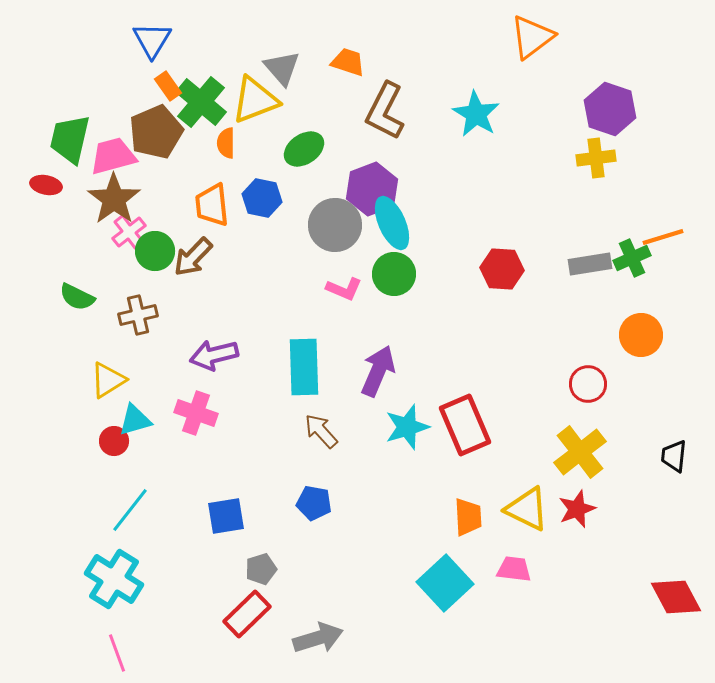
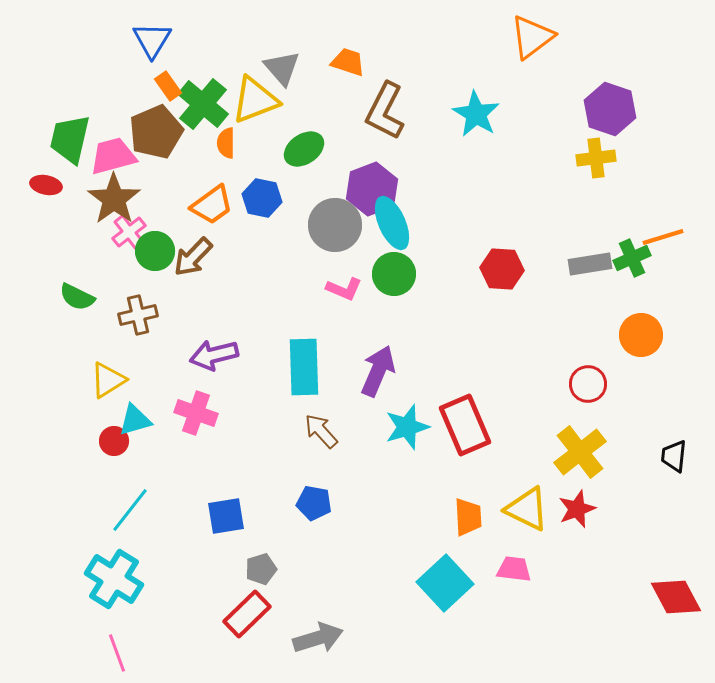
green cross at (201, 102): moved 2 px right, 2 px down
orange trapezoid at (212, 205): rotated 120 degrees counterclockwise
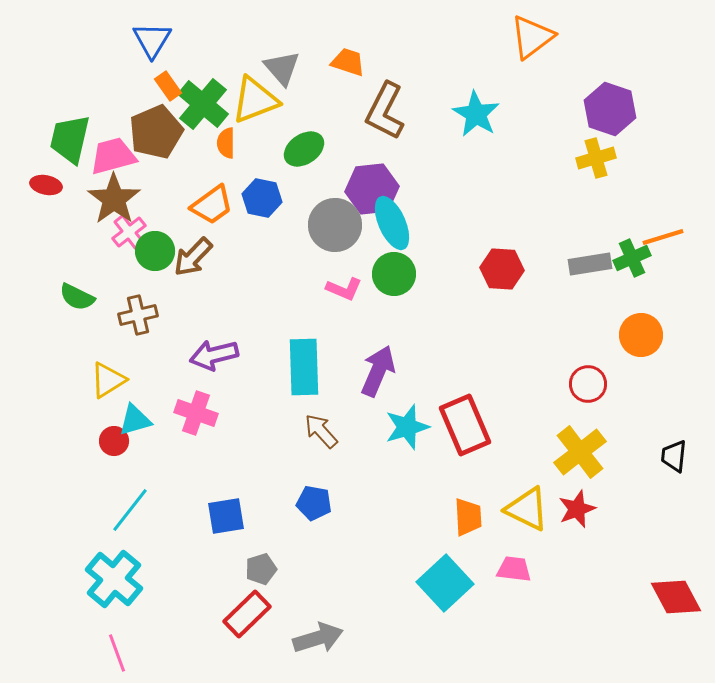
yellow cross at (596, 158): rotated 9 degrees counterclockwise
purple hexagon at (372, 189): rotated 15 degrees clockwise
cyan cross at (114, 579): rotated 8 degrees clockwise
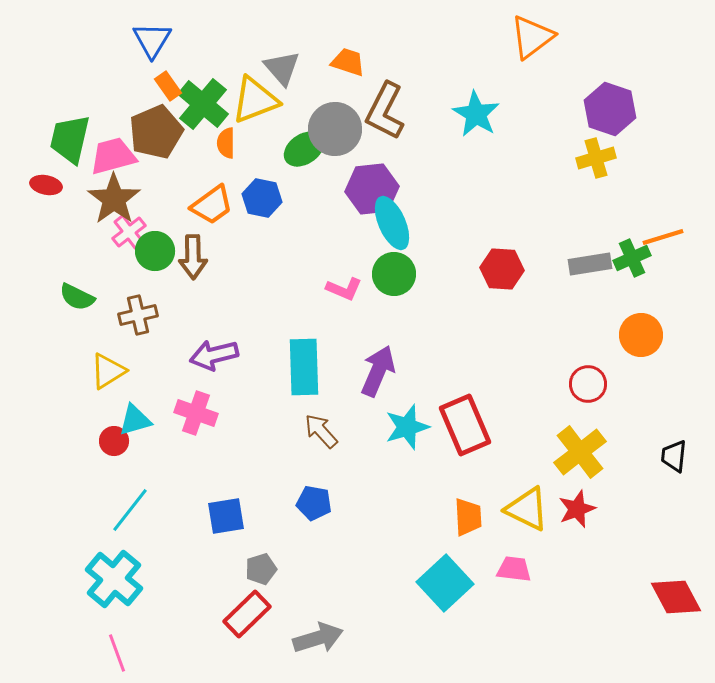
gray circle at (335, 225): moved 96 px up
brown arrow at (193, 257): rotated 45 degrees counterclockwise
yellow triangle at (108, 380): moved 9 px up
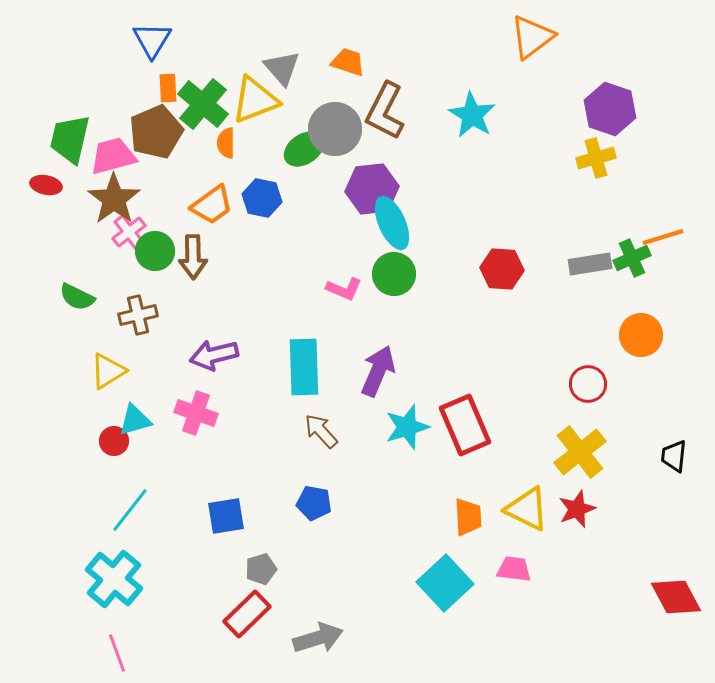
orange rectangle at (168, 86): moved 2 px down; rotated 32 degrees clockwise
cyan star at (476, 114): moved 4 px left, 1 px down
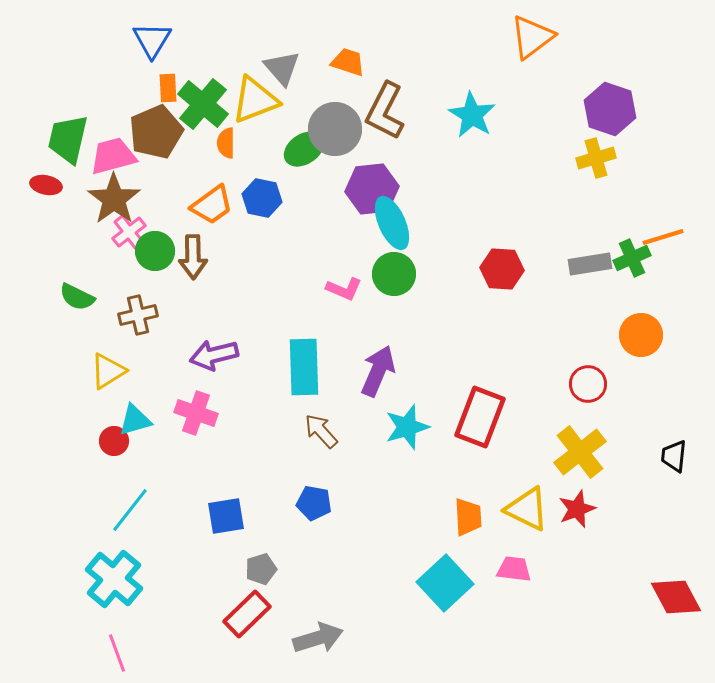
green trapezoid at (70, 139): moved 2 px left
red rectangle at (465, 425): moved 15 px right, 8 px up; rotated 44 degrees clockwise
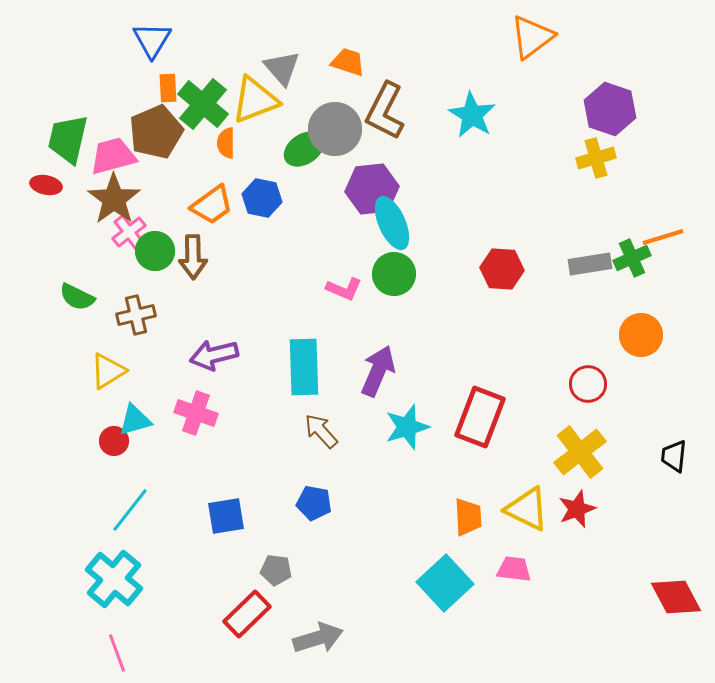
brown cross at (138, 315): moved 2 px left
gray pentagon at (261, 569): moved 15 px right, 1 px down; rotated 24 degrees clockwise
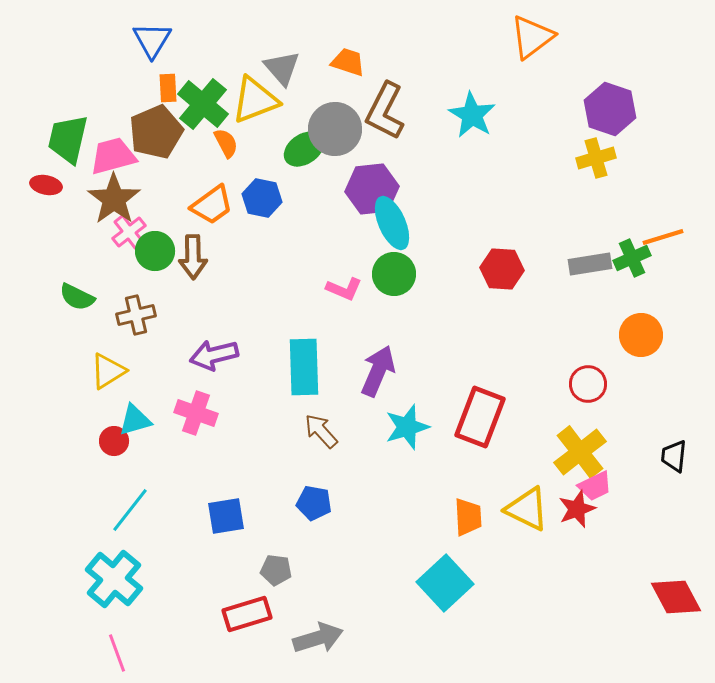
orange semicircle at (226, 143): rotated 152 degrees clockwise
pink trapezoid at (514, 569): moved 81 px right, 83 px up; rotated 147 degrees clockwise
red rectangle at (247, 614): rotated 27 degrees clockwise
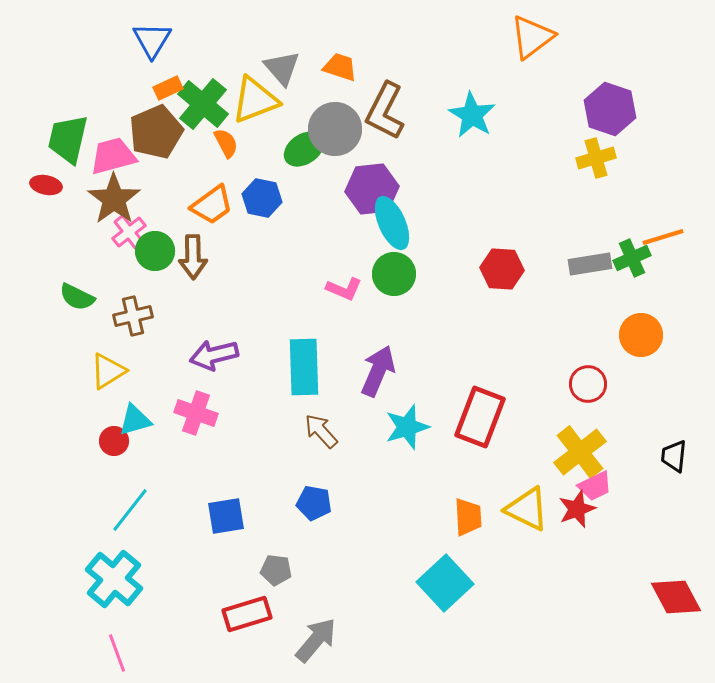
orange trapezoid at (348, 62): moved 8 px left, 5 px down
orange rectangle at (168, 88): rotated 68 degrees clockwise
brown cross at (136, 315): moved 3 px left, 1 px down
gray arrow at (318, 638): moved 2 px left, 2 px down; rotated 33 degrees counterclockwise
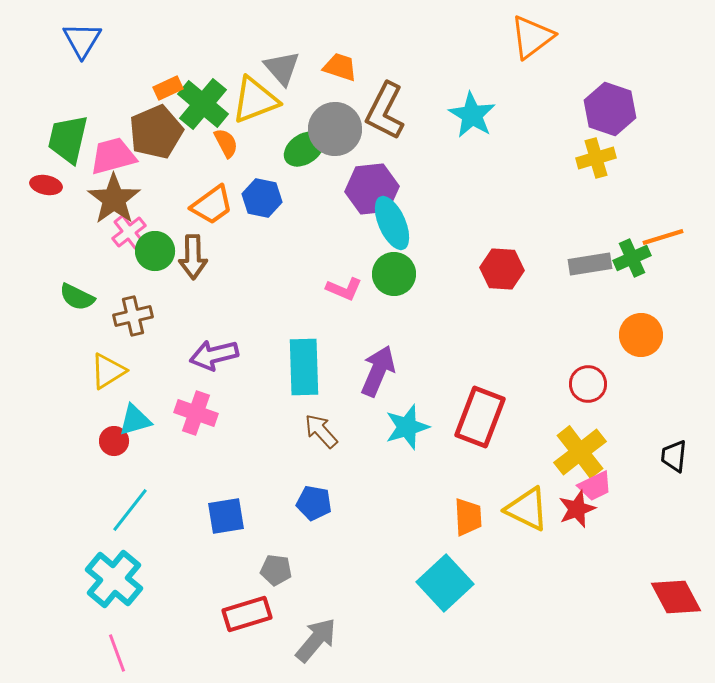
blue triangle at (152, 40): moved 70 px left
